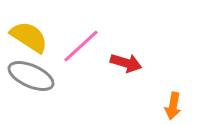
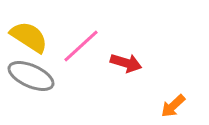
orange arrow: rotated 36 degrees clockwise
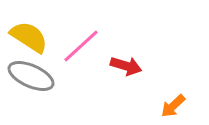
red arrow: moved 3 px down
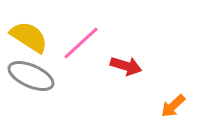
pink line: moved 3 px up
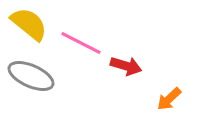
yellow semicircle: moved 13 px up; rotated 6 degrees clockwise
pink line: rotated 69 degrees clockwise
orange arrow: moved 4 px left, 7 px up
